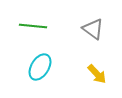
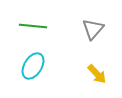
gray triangle: rotated 35 degrees clockwise
cyan ellipse: moved 7 px left, 1 px up
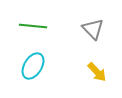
gray triangle: rotated 25 degrees counterclockwise
yellow arrow: moved 2 px up
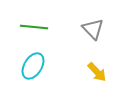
green line: moved 1 px right, 1 px down
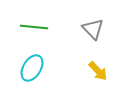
cyan ellipse: moved 1 px left, 2 px down
yellow arrow: moved 1 px right, 1 px up
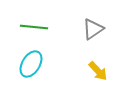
gray triangle: rotated 40 degrees clockwise
cyan ellipse: moved 1 px left, 4 px up
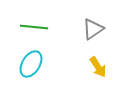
yellow arrow: moved 4 px up; rotated 10 degrees clockwise
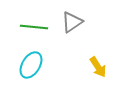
gray triangle: moved 21 px left, 7 px up
cyan ellipse: moved 1 px down
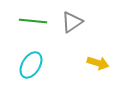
green line: moved 1 px left, 6 px up
yellow arrow: moved 4 px up; rotated 40 degrees counterclockwise
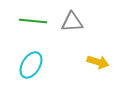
gray triangle: rotated 30 degrees clockwise
yellow arrow: moved 1 px up
